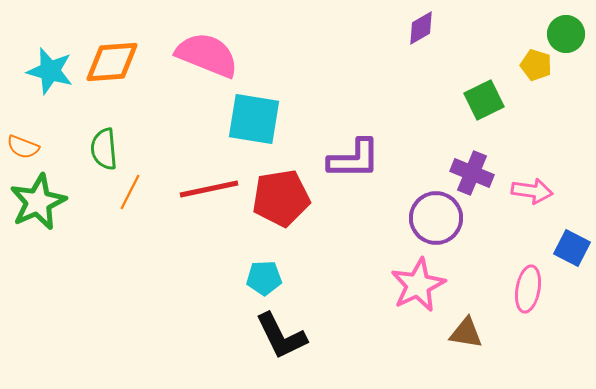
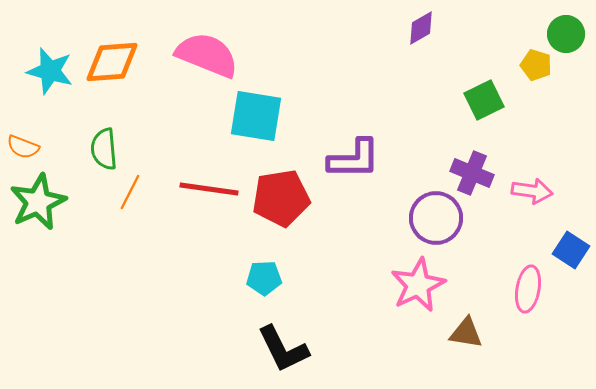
cyan square: moved 2 px right, 3 px up
red line: rotated 20 degrees clockwise
blue square: moved 1 px left, 2 px down; rotated 6 degrees clockwise
black L-shape: moved 2 px right, 13 px down
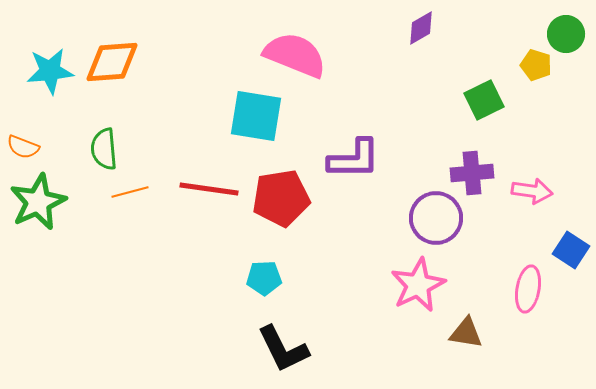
pink semicircle: moved 88 px right
cyan star: rotated 21 degrees counterclockwise
purple cross: rotated 27 degrees counterclockwise
orange line: rotated 48 degrees clockwise
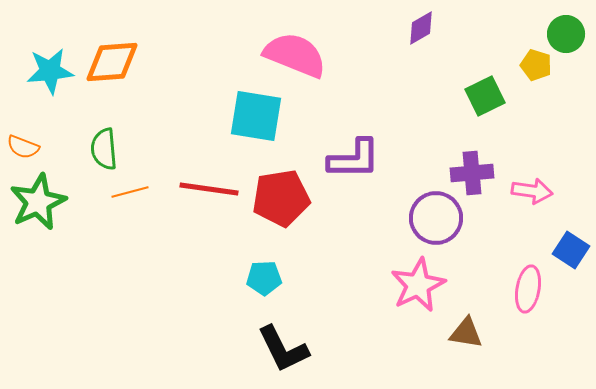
green square: moved 1 px right, 4 px up
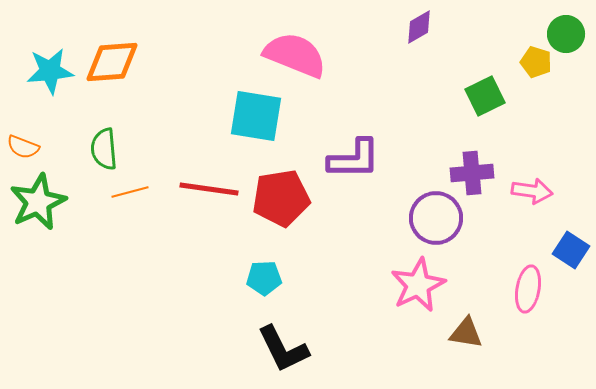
purple diamond: moved 2 px left, 1 px up
yellow pentagon: moved 3 px up
